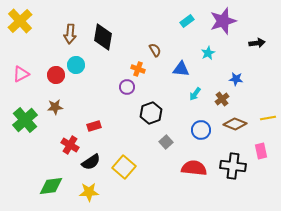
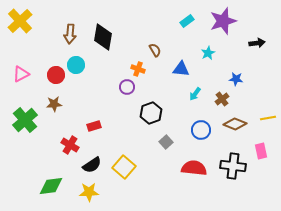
brown star: moved 1 px left, 3 px up
black semicircle: moved 1 px right, 3 px down
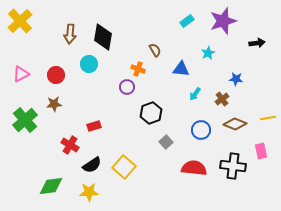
cyan circle: moved 13 px right, 1 px up
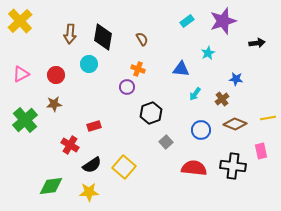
brown semicircle: moved 13 px left, 11 px up
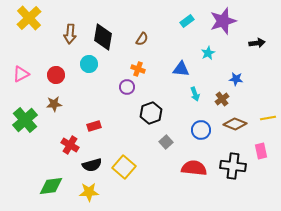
yellow cross: moved 9 px right, 3 px up
brown semicircle: rotated 64 degrees clockwise
cyan arrow: rotated 56 degrees counterclockwise
black semicircle: rotated 18 degrees clockwise
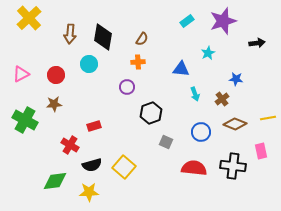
orange cross: moved 7 px up; rotated 24 degrees counterclockwise
green cross: rotated 20 degrees counterclockwise
blue circle: moved 2 px down
gray square: rotated 24 degrees counterclockwise
green diamond: moved 4 px right, 5 px up
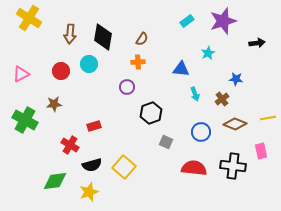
yellow cross: rotated 15 degrees counterclockwise
red circle: moved 5 px right, 4 px up
yellow star: rotated 18 degrees counterclockwise
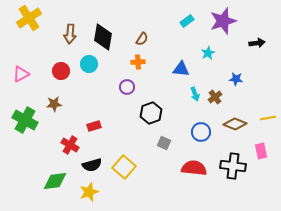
yellow cross: rotated 25 degrees clockwise
brown cross: moved 7 px left, 2 px up
gray square: moved 2 px left, 1 px down
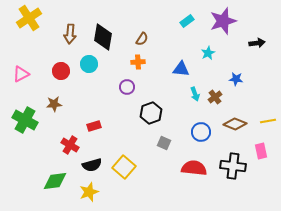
yellow line: moved 3 px down
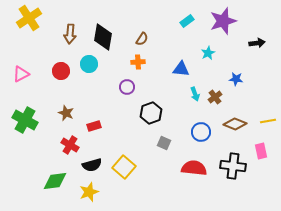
brown star: moved 12 px right, 9 px down; rotated 28 degrees clockwise
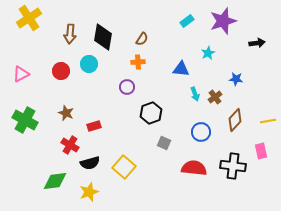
brown diamond: moved 4 px up; rotated 70 degrees counterclockwise
black semicircle: moved 2 px left, 2 px up
